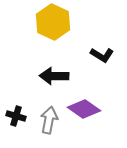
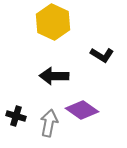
purple diamond: moved 2 px left, 1 px down
gray arrow: moved 3 px down
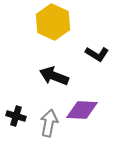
black L-shape: moved 5 px left, 1 px up
black arrow: rotated 20 degrees clockwise
purple diamond: rotated 32 degrees counterclockwise
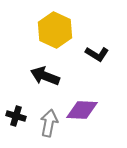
yellow hexagon: moved 2 px right, 8 px down
black arrow: moved 9 px left
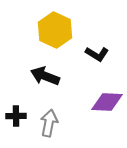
purple diamond: moved 25 px right, 8 px up
black cross: rotated 18 degrees counterclockwise
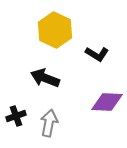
black arrow: moved 2 px down
black cross: rotated 18 degrees counterclockwise
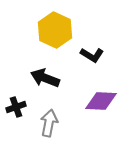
black L-shape: moved 5 px left, 1 px down
purple diamond: moved 6 px left, 1 px up
black cross: moved 9 px up
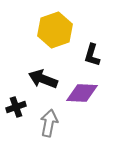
yellow hexagon: rotated 16 degrees clockwise
black L-shape: rotated 75 degrees clockwise
black arrow: moved 2 px left, 1 px down
purple diamond: moved 19 px left, 8 px up
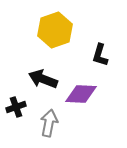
black L-shape: moved 8 px right
purple diamond: moved 1 px left, 1 px down
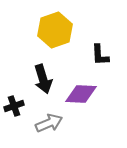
black L-shape: rotated 20 degrees counterclockwise
black arrow: rotated 128 degrees counterclockwise
black cross: moved 2 px left, 1 px up
gray arrow: rotated 56 degrees clockwise
